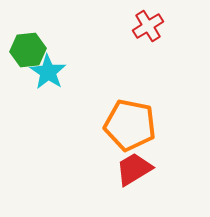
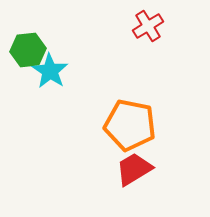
cyan star: moved 2 px right, 1 px up
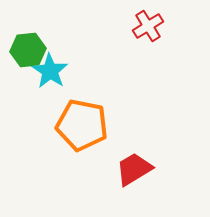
orange pentagon: moved 48 px left
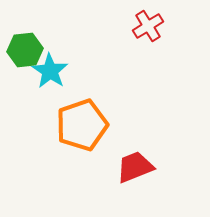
green hexagon: moved 3 px left
orange pentagon: rotated 30 degrees counterclockwise
red trapezoid: moved 1 px right, 2 px up; rotated 9 degrees clockwise
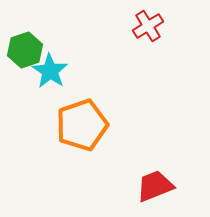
green hexagon: rotated 12 degrees counterclockwise
red trapezoid: moved 20 px right, 19 px down
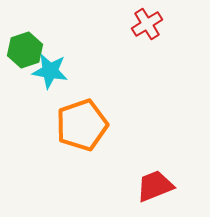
red cross: moved 1 px left, 2 px up
cyan star: rotated 24 degrees counterclockwise
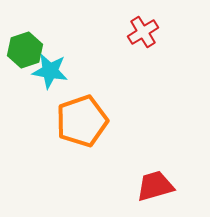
red cross: moved 4 px left, 8 px down
orange pentagon: moved 4 px up
red trapezoid: rotated 6 degrees clockwise
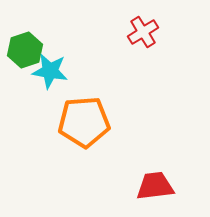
orange pentagon: moved 2 px right, 1 px down; rotated 15 degrees clockwise
red trapezoid: rotated 9 degrees clockwise
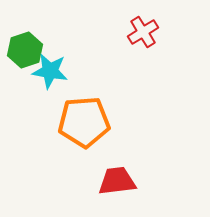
red trapezoid: moved 38 px left, 5 px up
